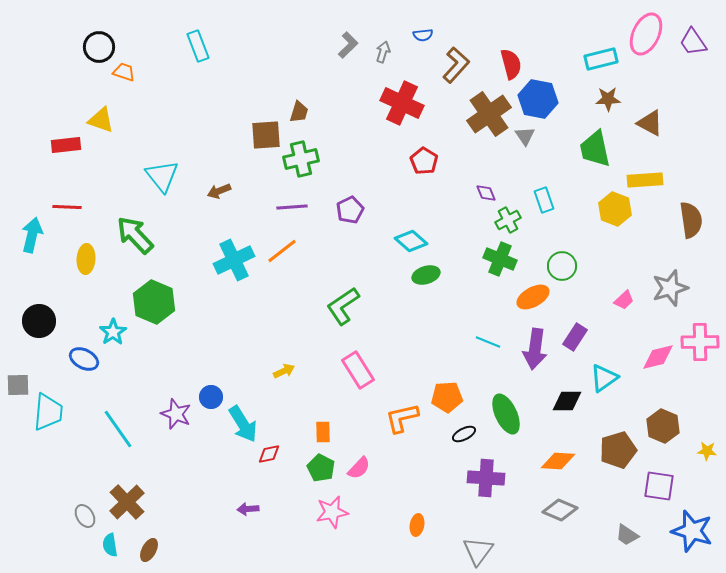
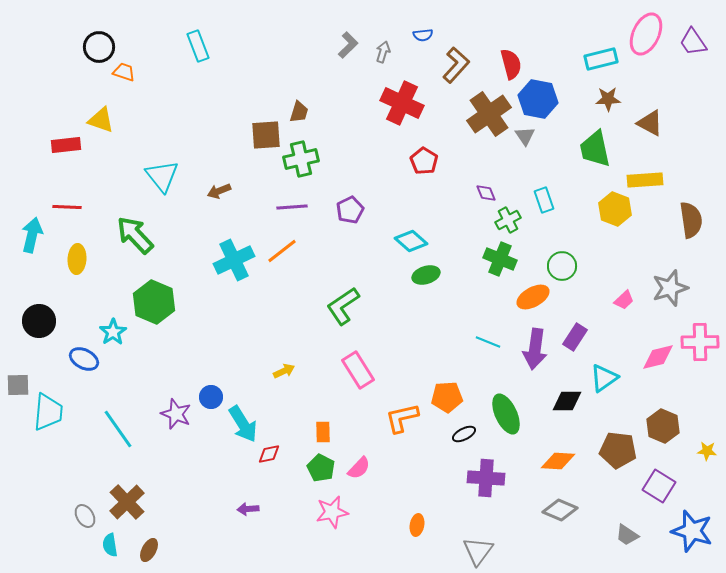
yellow ellipse at (86, 259): moved 9 px left
brown pentagon at (618, 450): rotated 24 degrees clockwise
purple square at (659, 486): rotated 24 degrees clockwise
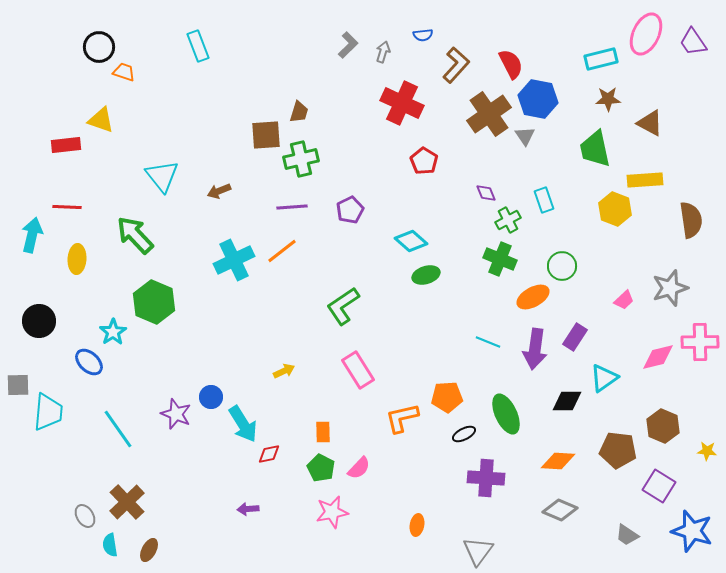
red semicircle at (511, 64): rotated 12 degrees counterclockwise
blue ellipse at (84, 359): moved 5 px right, 3 px down; rotated 16 degrees clockwise
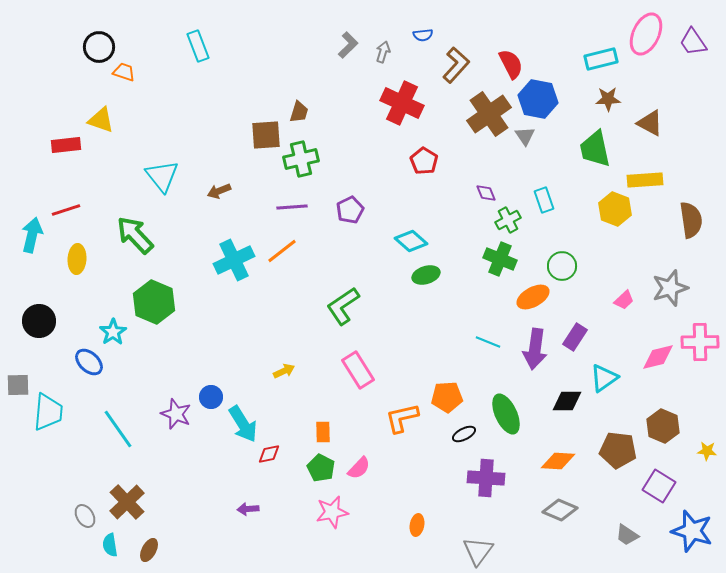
red line at (67, 207): moved 1 px left, 3 px down; rotated 20 degrees counterclockwise
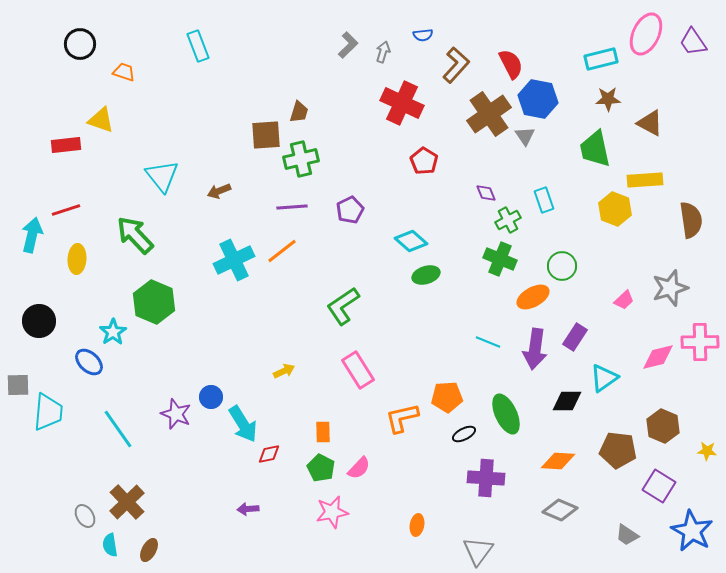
black circle at (99, 47): moved 19 px left, 3 px up
blue star at (692, 531): rotated 12 degrees clockwise
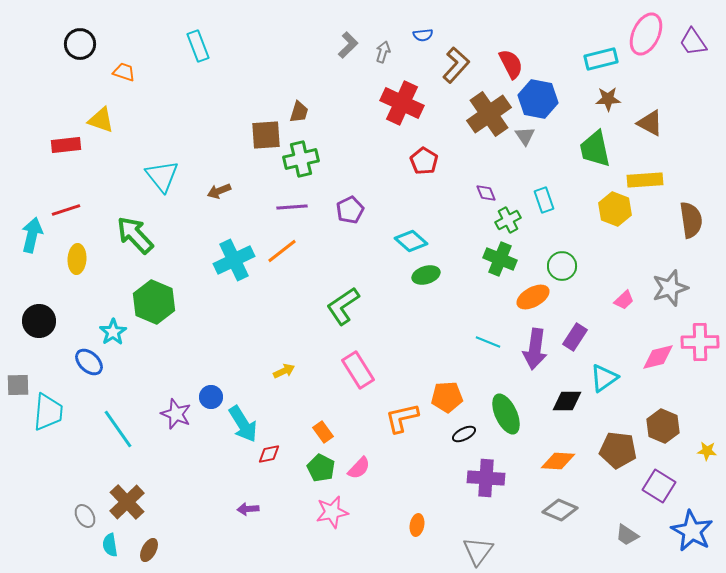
orange rectangle at (323, 432): rotated 35 degrees counterclockwise
